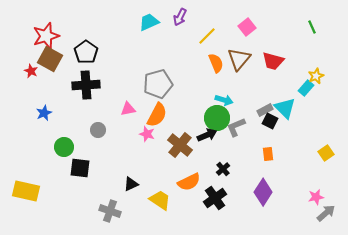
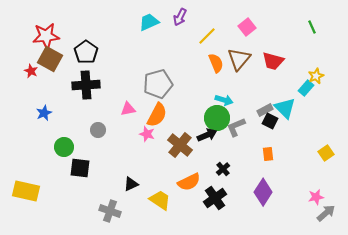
red star at (46, 36): rotated 12 degrees clockwise
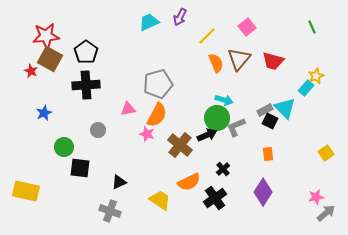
black triangle at (131, 184): moved 12 px left, 2 px up
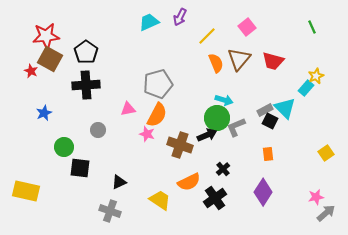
brown cross at (180, 145): rotated 20 degrees counterclockwise
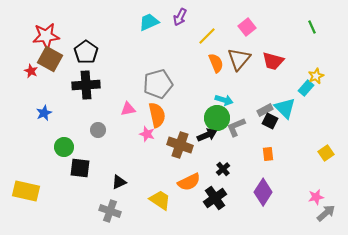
orange semicircle at (157, 115): rotated 40 degrees counterclockwise
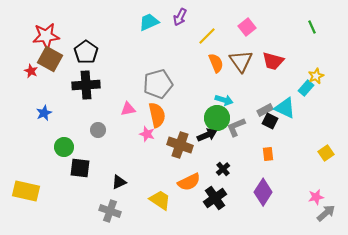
brown triangle at (239, 59): moved 2 px right, 2 px down; rotated 15 degrees counterclockwise
cyan triangle at (285, 108): rotated 20 degrees counterclockwise
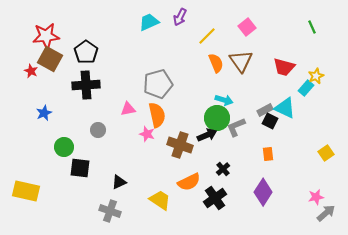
red trapezoid at (273, 61): moved 11 px right, 6 px down
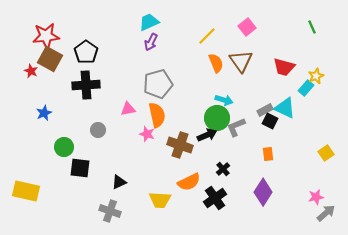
purple arrow at (180, 17): moved 29 px left, 25 px down
yellow trapezoid at (160, 200): rotated 150 degrees clockwise
